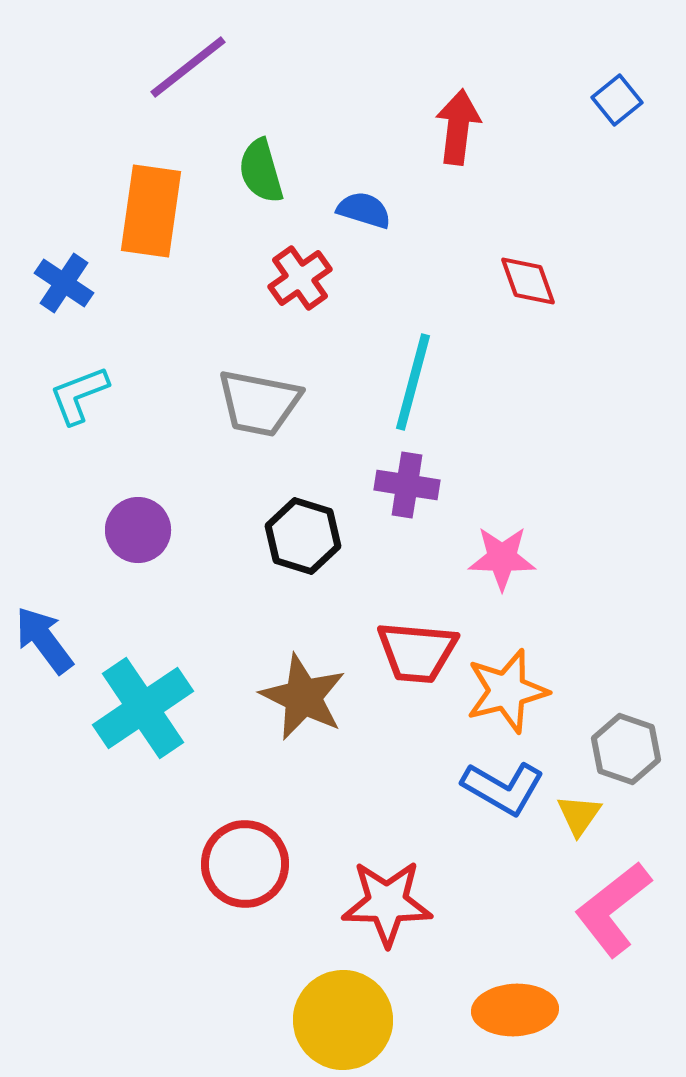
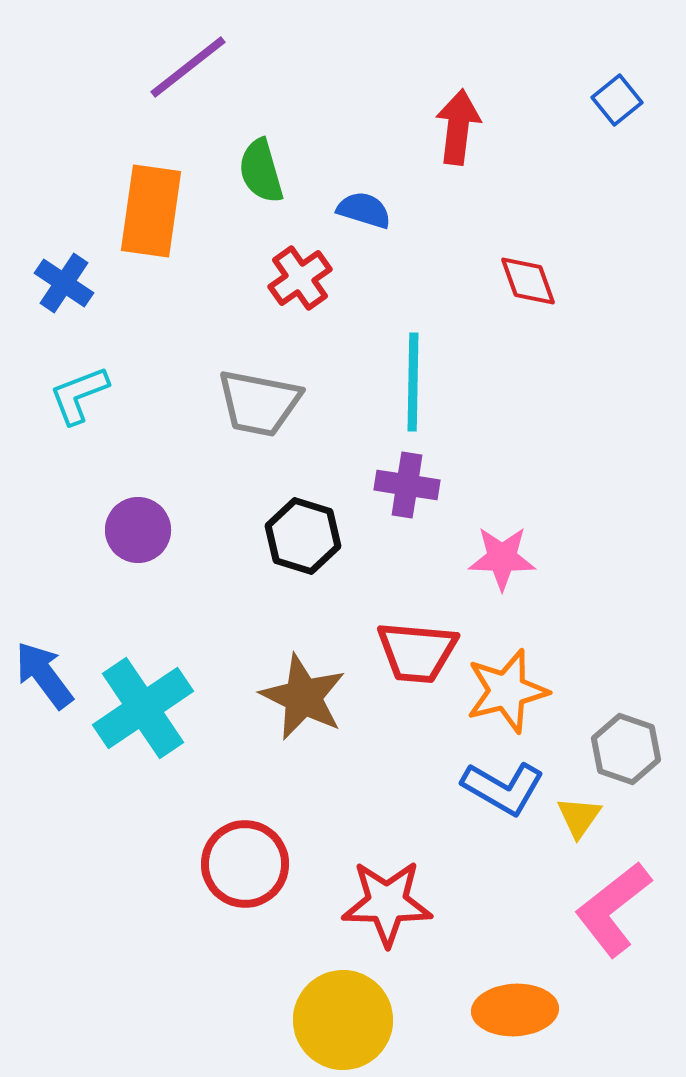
cyan line: rotated 14 degrees counterclockwise
blue arrow: moved 35 px down
yellow triangle: moved 2 px down
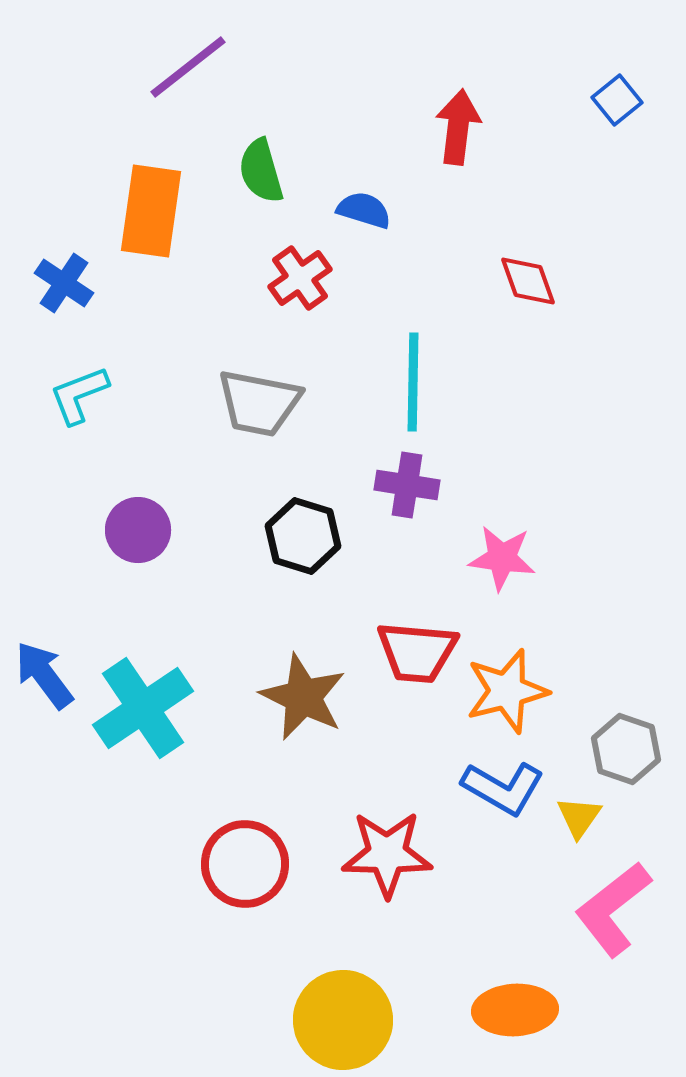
pink star: rotated 6 degrees clockwise
red star: moved 49 px up
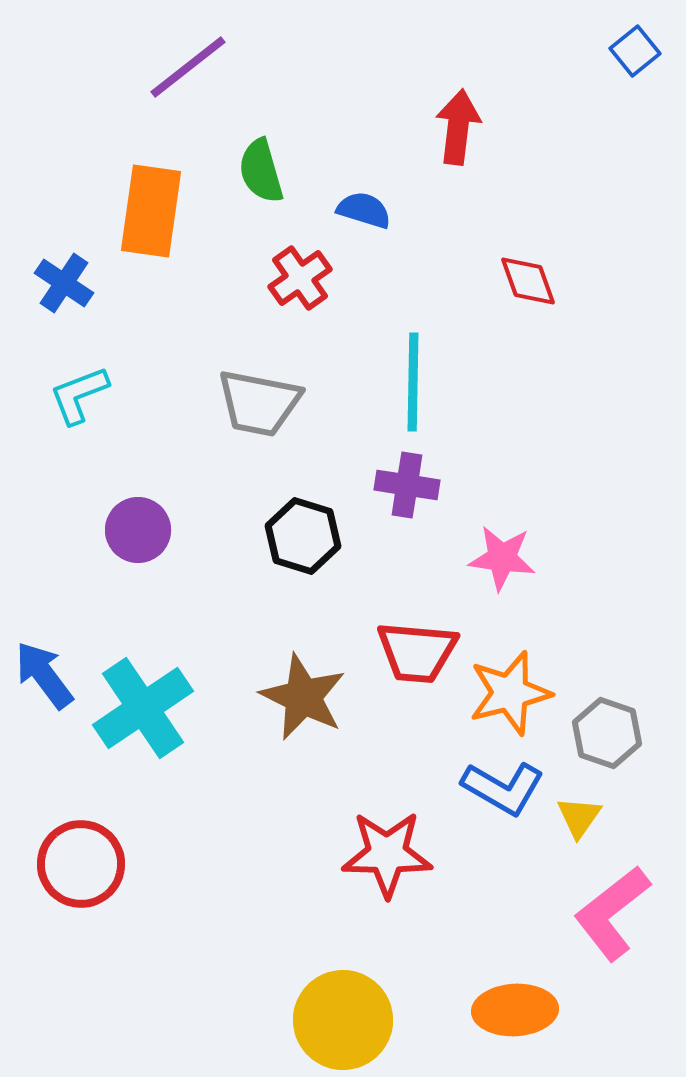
blue square: moved 18 px right, 49 px up
orange star: moved 3 px right, 2 px down
gray hexagon: moved 19 px left, 16 px up
red circle: moved 164 px left
pink L-shape: moved 1 px left, 4 px down
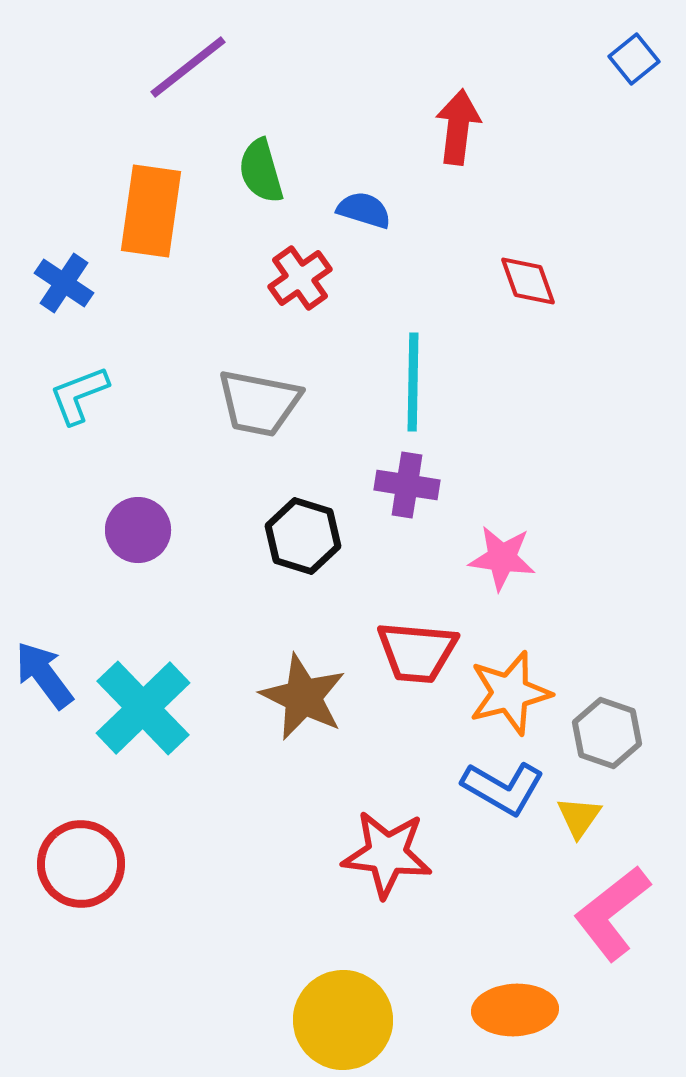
blue square: moved 1 px left, 8 px down
cyan cross: rotated 10 degrees counterclockwise
red star: rotated 6 degrees clockwise
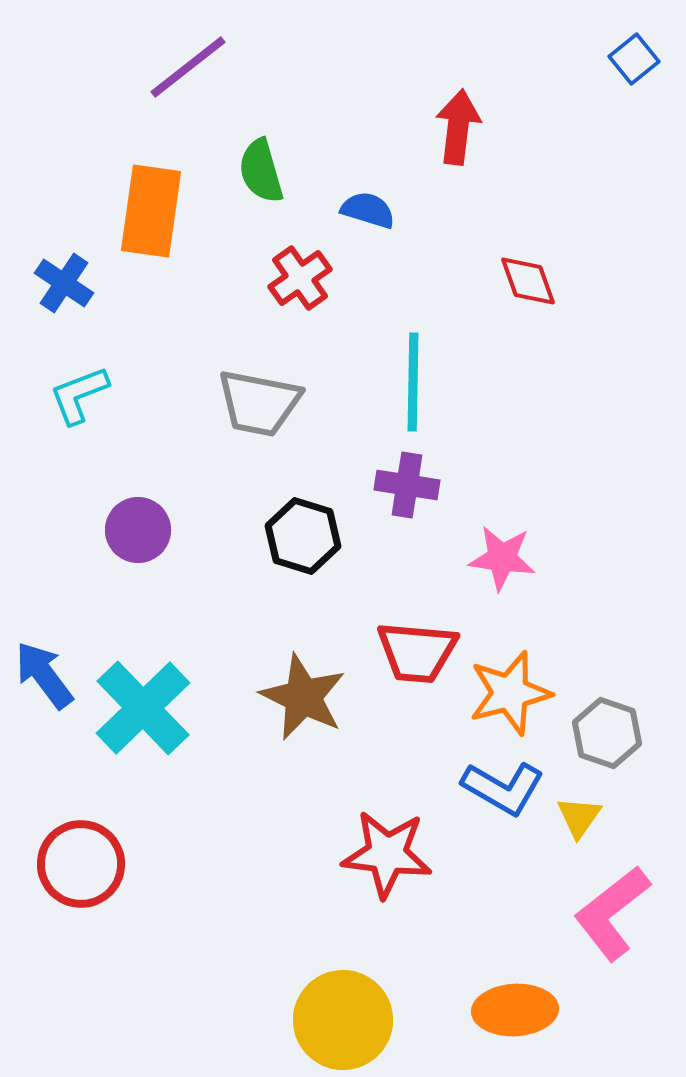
blue semicircle: moved 4 px right
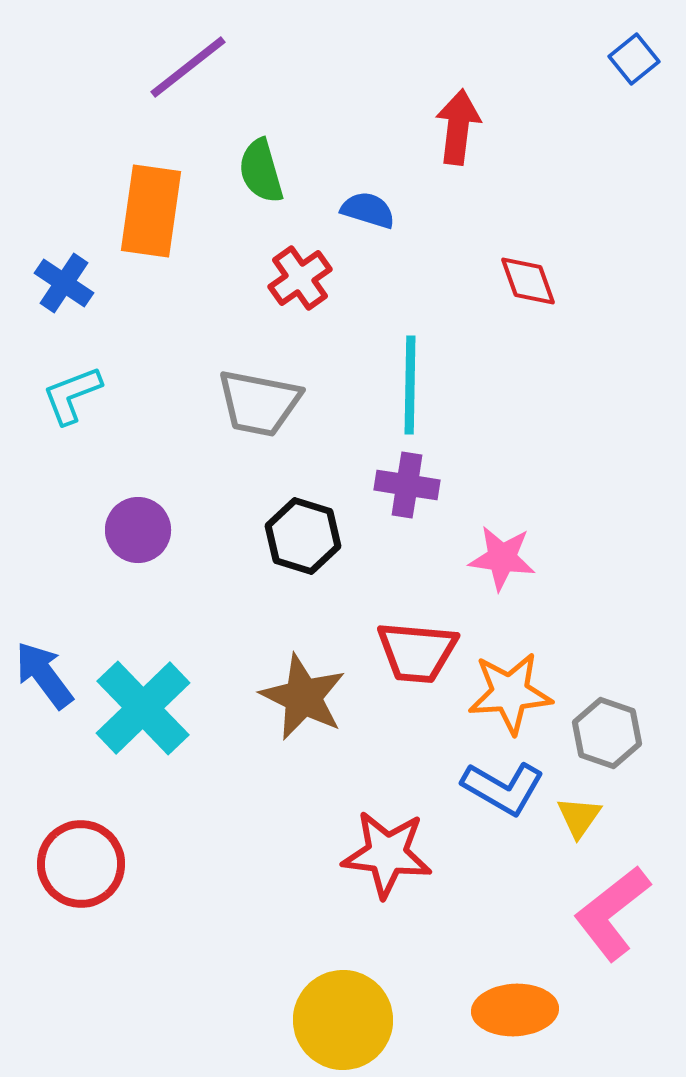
cyan line: moved 3 px left, 3 px down
cyan L-shape: moved 7 px left
orange star: rotated 10 degrees clockwise
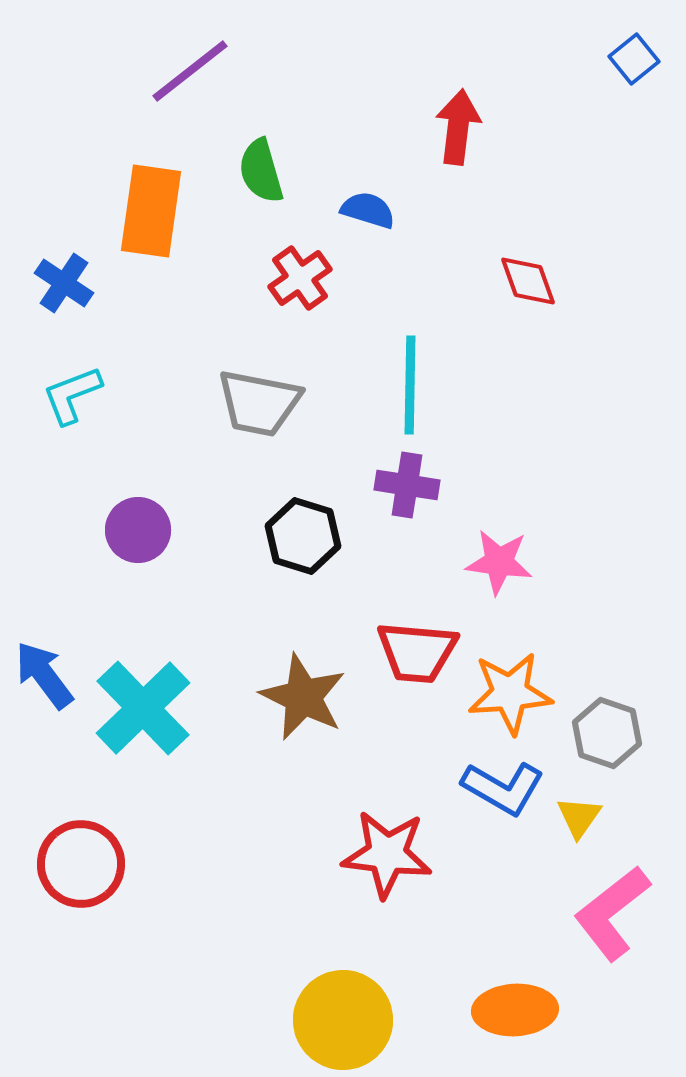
purple line: moved 2 px right, 4 px down
pink star: moved 3 px left, 4 px down
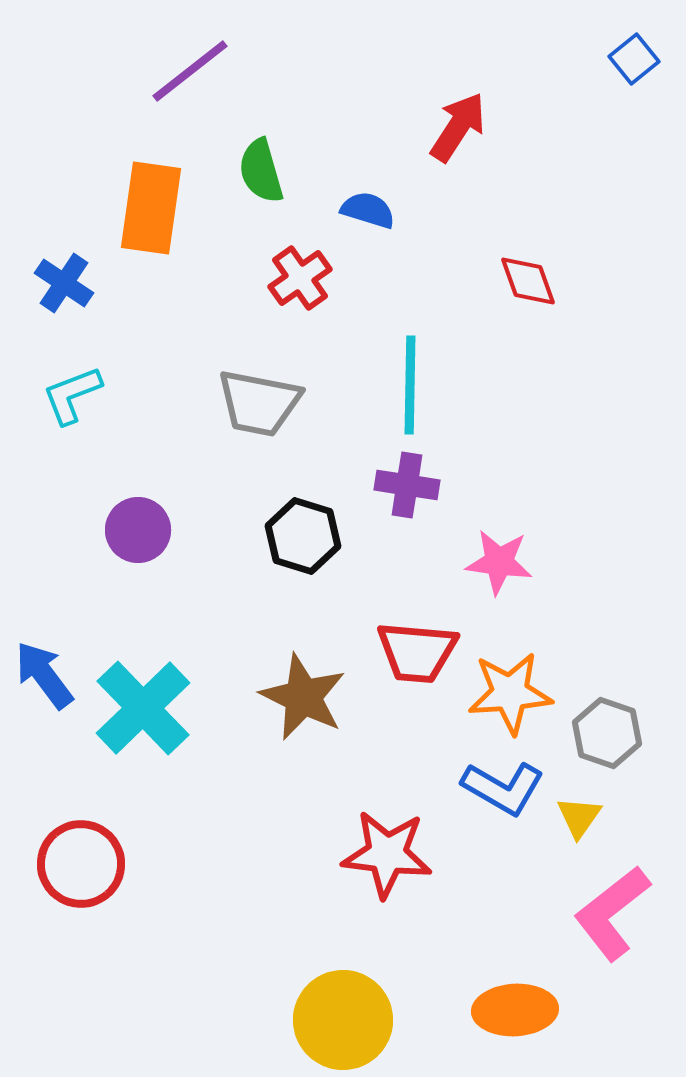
red arrow: rotated 26 degrees clockwise
orange rectangle: moved 3 px up
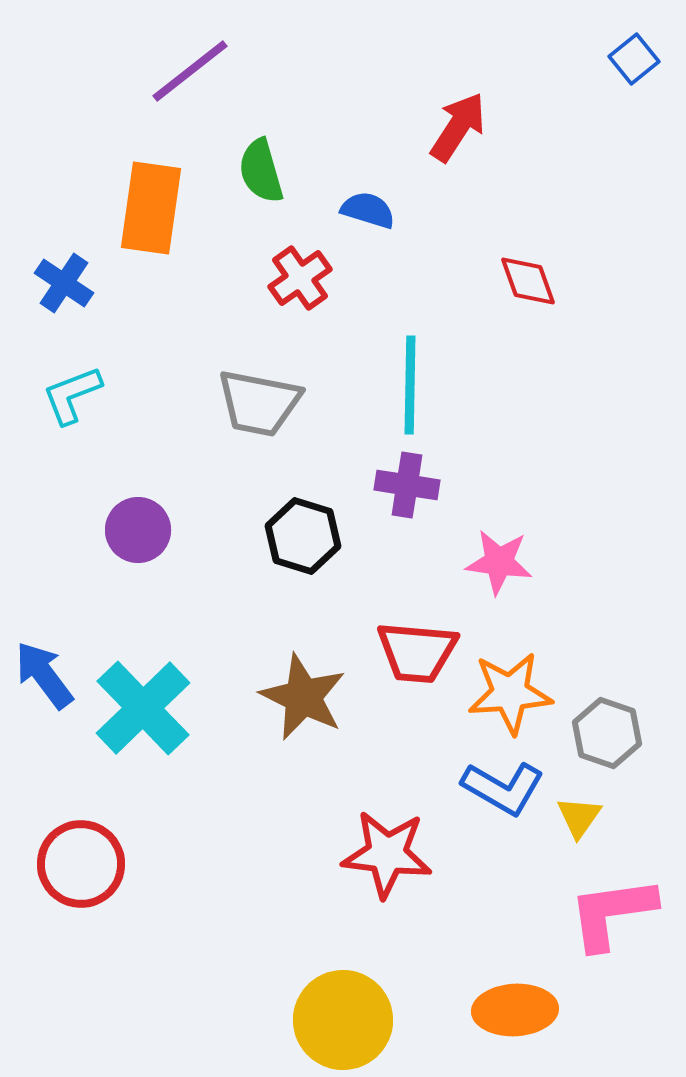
pink L-shape: rotated 30 degrees clockwise
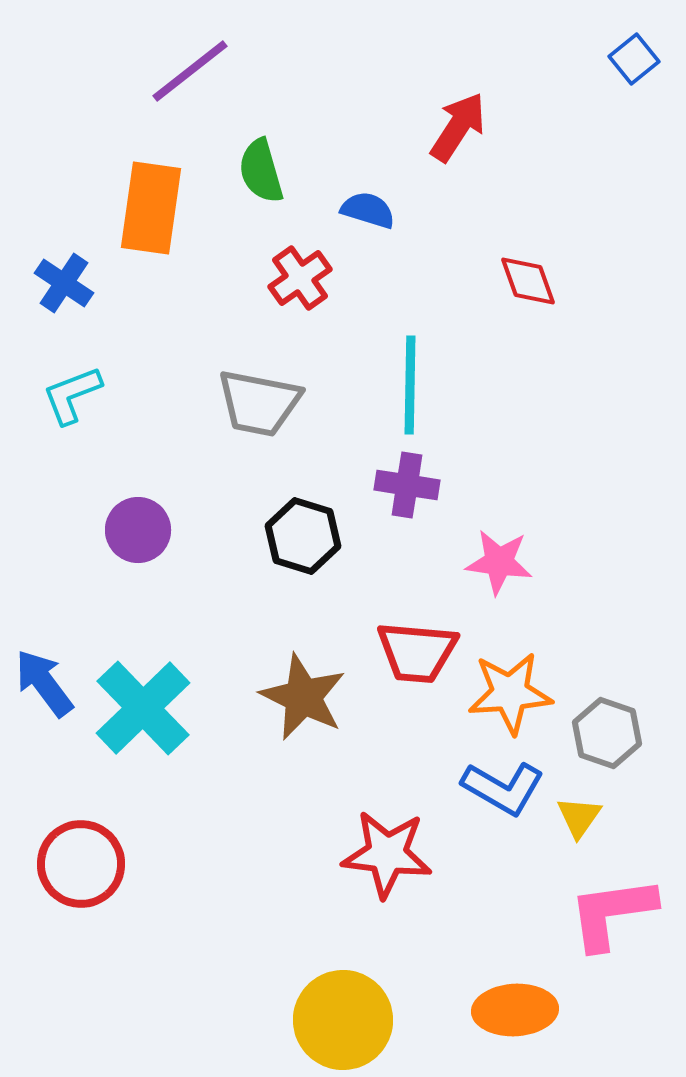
blue arrow: moved 8 px down
